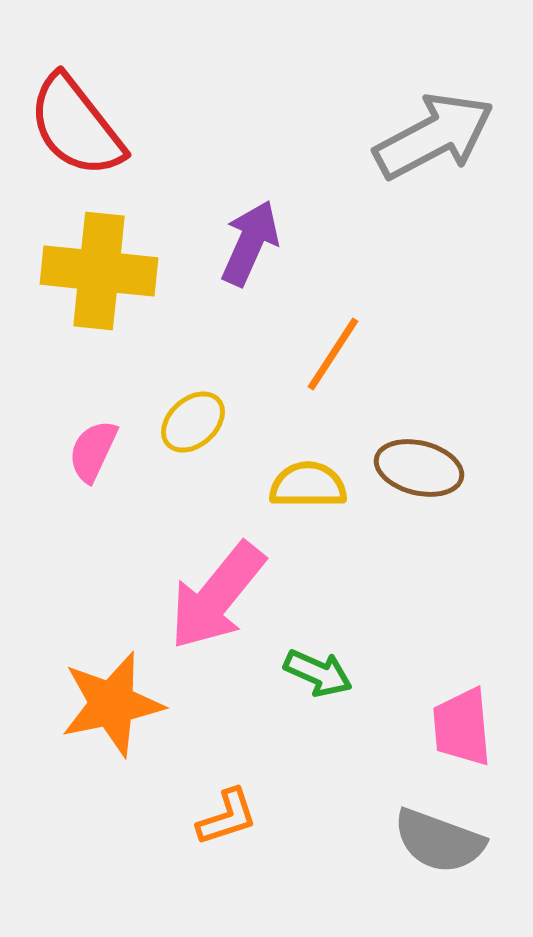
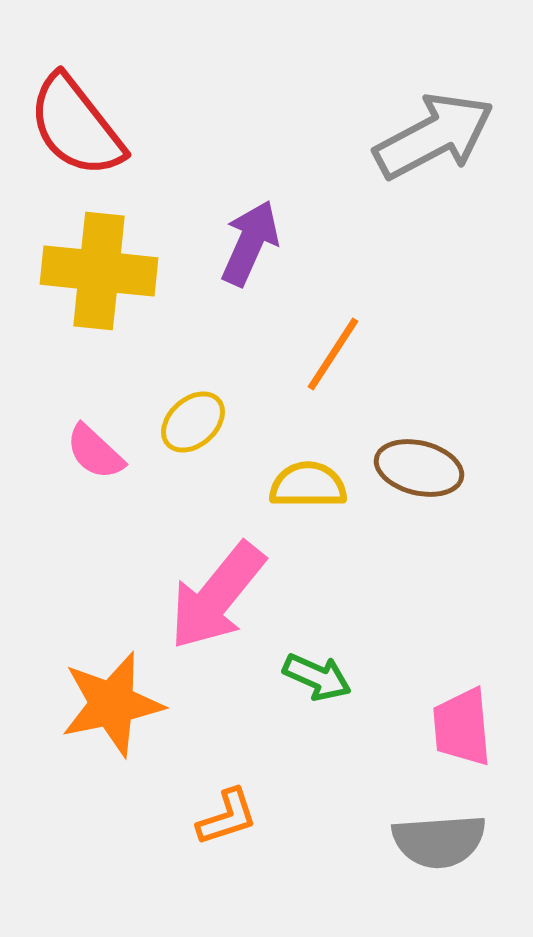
pink semicircle: moved 2 px right, 1 px down; rotated 72 degrees counterclockwise
green arrow: moved 1 px left, 4 px down
gray semicircle: rotated 24 degrees counterclockwise
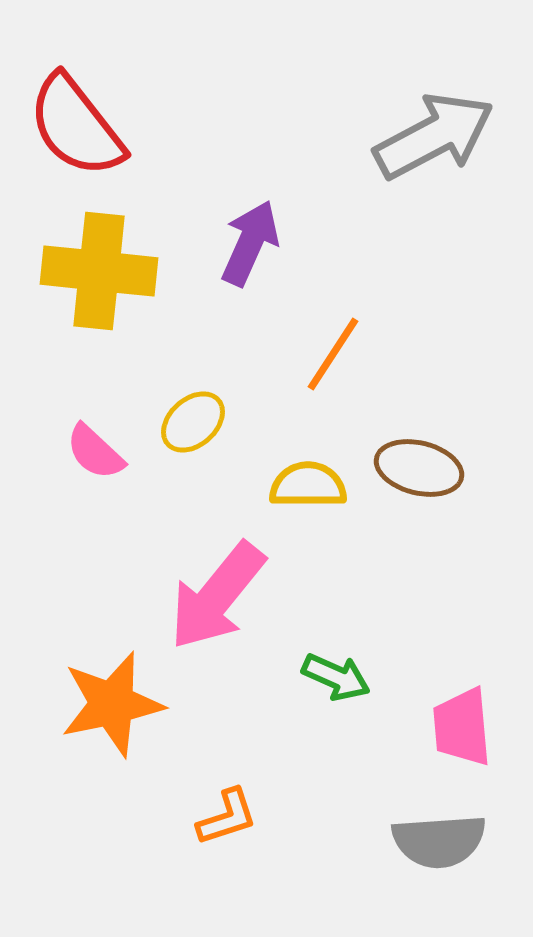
green arrow: moved 19 px right
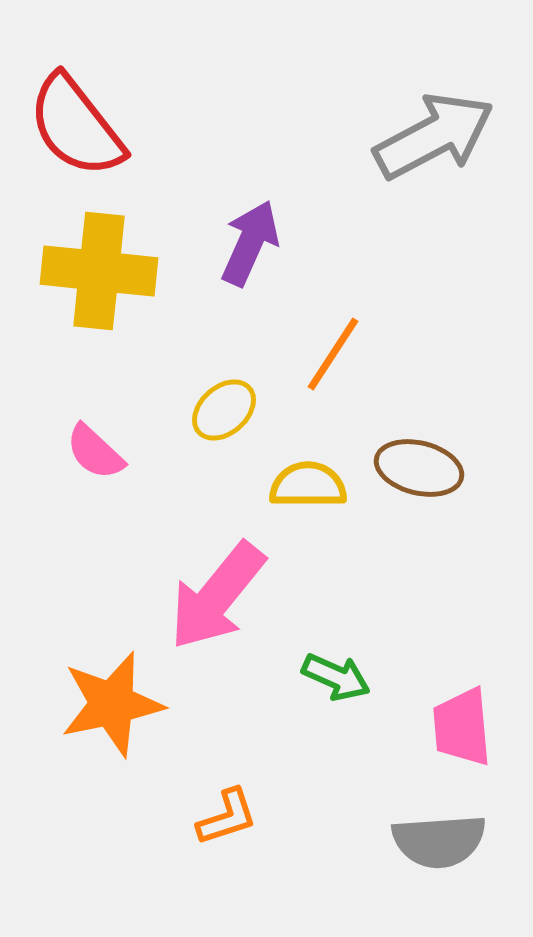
yellow ellipse: moved 31 px right, 12 px up
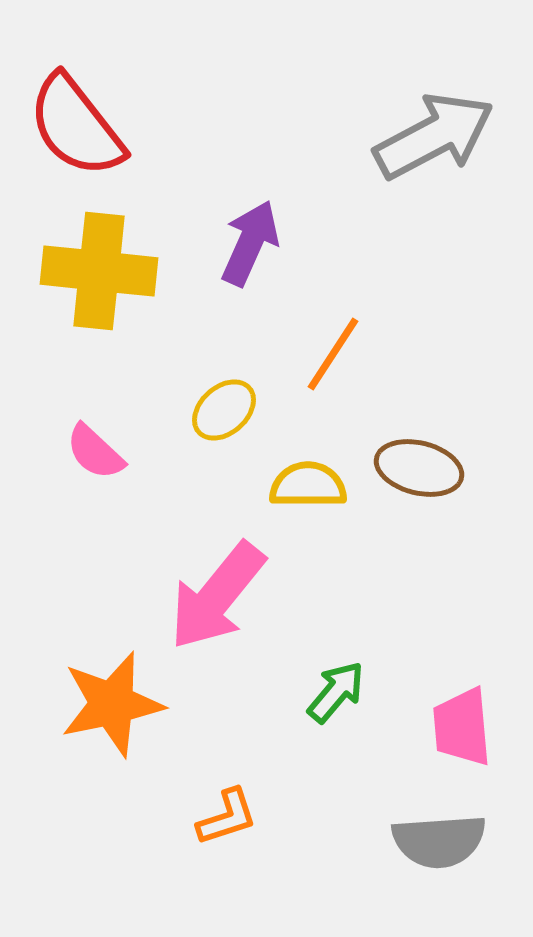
green arrow: moved 15 px down; rotated 74 degrees counterclockwise
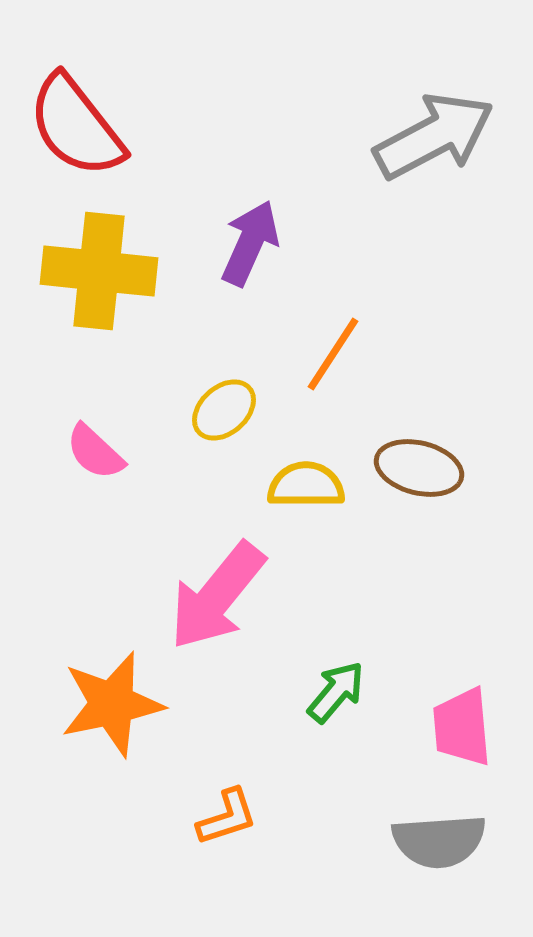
yellow semicircle: moved 2 px left
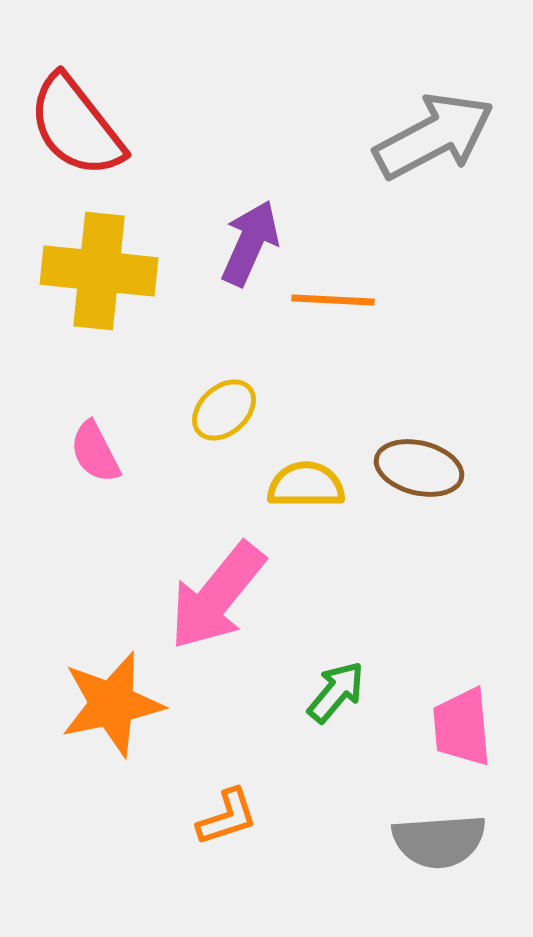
orange line: moved 54 px up; rotated 60 degrees clockwise
pink semicircle: rotated 20 degrees clockwise
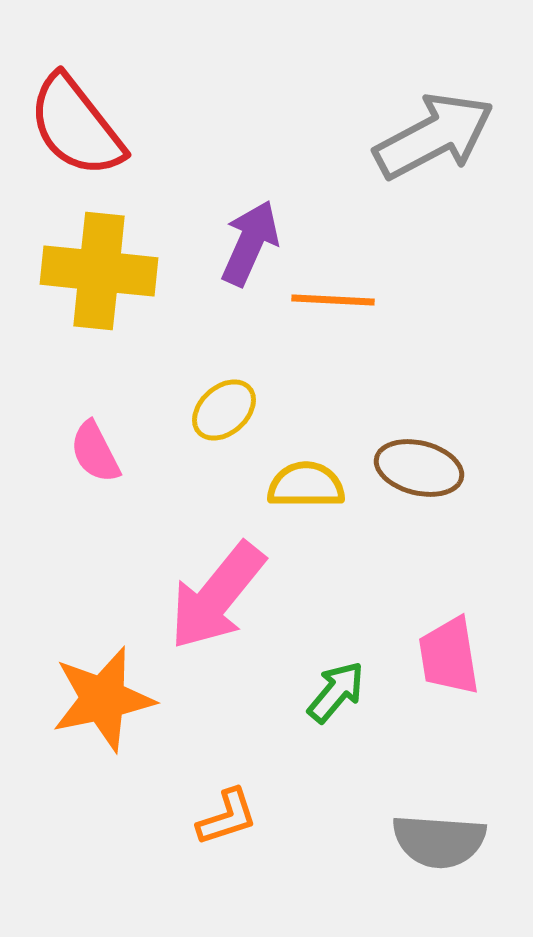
orange star: moved 9 px left, 5 px up
pink trapezoid: moved 13 px left, 71 px up; rotated 4 degrees counterclockwise
gray semicircle: rotated 8 degrees clockwise
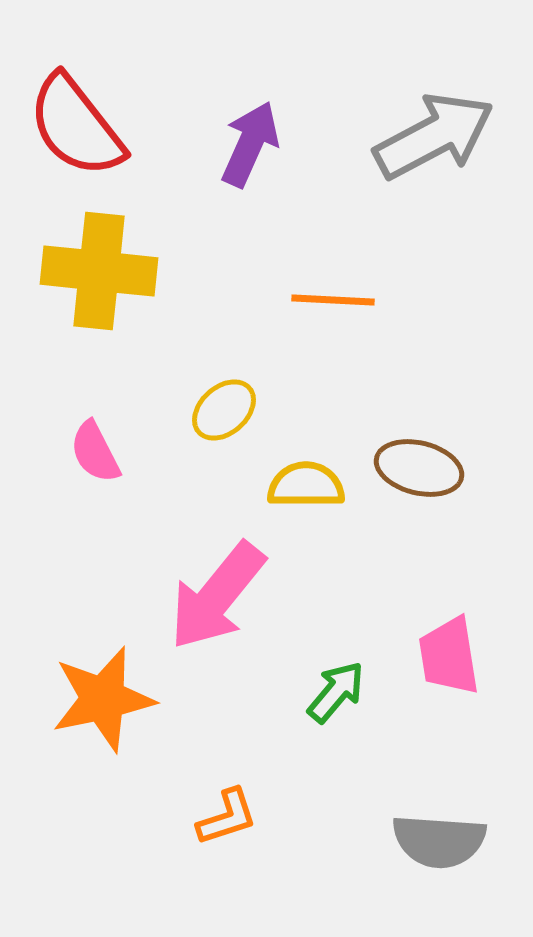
purple arrow: moved 99 px up
